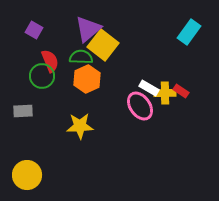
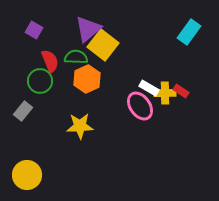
green semicircle: moved 5 px left
green circle: moved 2 px left, 5 px down
gray rectangle: rotated 48 degrees counterclockwise
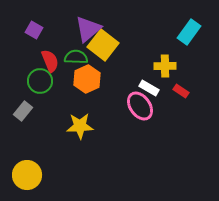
yellow cross: moved 27 px up
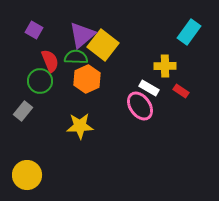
purple triangle: moved 6 px left, 6 px down
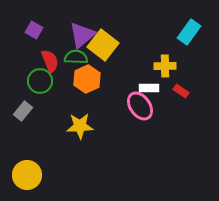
white rectangle: rotated 30 degrees counterclockwise
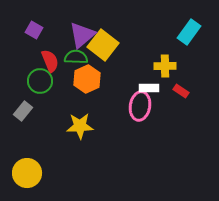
pink ellipse: rotated 44 degrees clockwise
yellow circle: moved 2 px up
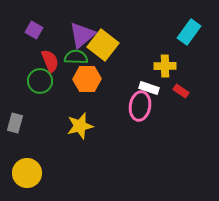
orange hexagon: rotated 24 degrees clockwise
white rectangle: rotated 18 degrees clockwise
gray rectangle: moved 8 px left, 12 px down; rotated 24 degrees counterclockwise
yellow star: rotated 12 degrees counterclockwise
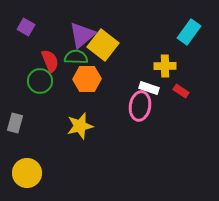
purple square: moved 8 px left, 3 px up
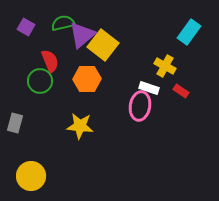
green semicircle: moved 13 px left, 34 px up; rotated 15 degrees counterclockwise
yellow cross: rotated 30 degrees clockwise
yellow star: rotated 20 degrees clockwise
yellow circle: moved 4 px right, 3 px down
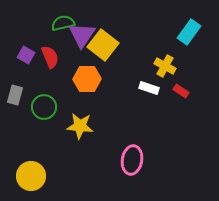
purple square: moved 28 px down
purple triangle: rotated 16 degrees counterclockwise
red semicircle: moved 4 px up
green circle: moved 4 px right, 26 px down
pink ellipse: moved 8 px left, 54 px down
gray rectangle: moved 28 px up
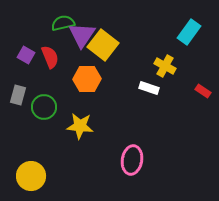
red rectangle: moved 22 px right
gray rectangle: moved 3 px right
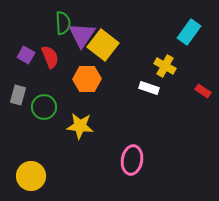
green semicircle: rotated 100 degrees clockwise
